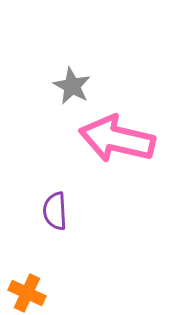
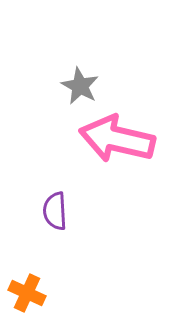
gray star: moved 8 px right
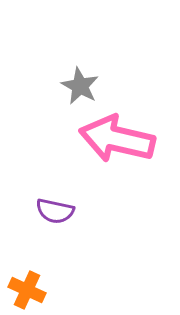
purple semicircle: rotated 75 degrees counterclockwise
orange cross: moved 3 px up
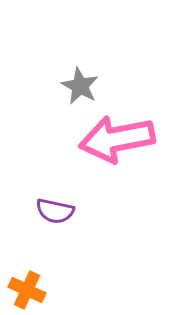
pink arrow: rotated 24 degrees counterclockwise
